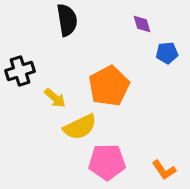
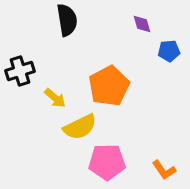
blue pentagon: moved 2 px right, 2 px up
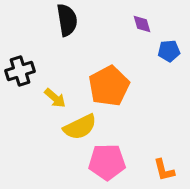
orange L-shape: rotated 20 degrees clockwise
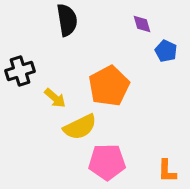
blue pentagon: moved 3 px left; rotated 30 degrees clockwise
orange L-shape: moved 3 px right, 1 px down; rotated 15 degrees clockwise
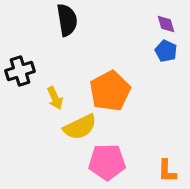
purple diamond: moved 24 px right
orange pentagon: moved 1 px right, 5 px down
yellow arrow: rotated 25 degrees clockwise
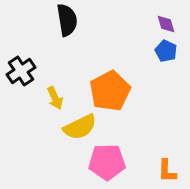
black cross: moved 1 px right; rotated 16 degrees counterclockwise
